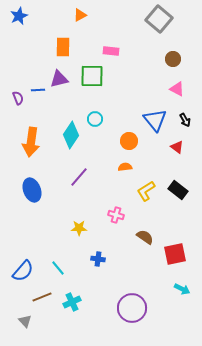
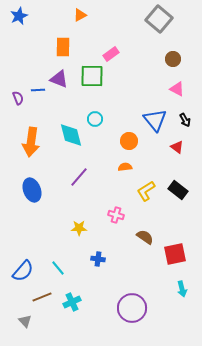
pink rectangle: moved 3 px down; rotated 42 degrees counterclockwise
purple triangle: rotated 36 degrees clockwise
cyan diamond: rotated 48 degrees counterclockwise
cyan arrow: rotated 49 degrees clockwise
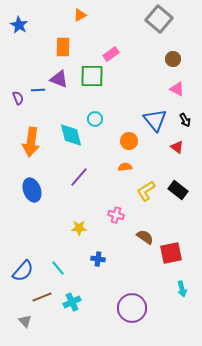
blue star: moved 9 px down; rotated 18 degrees counterclockwise
red square: moved 4 px left, 1 px up
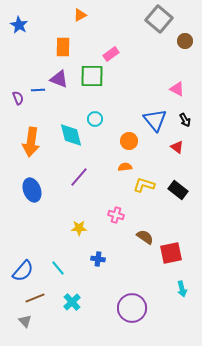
brown circle: moved 12 px right, 18 px up
yellow L-shape: moved 2 px left, 6 px up; rotated 50 degrees clockwise
brown line: moved 7 px left, 1 px down
cyan cross: rotated 18 degrees counterclockwise
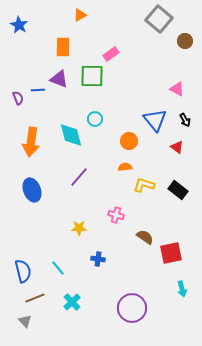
blue semicircle: rotated 55 degrees counterclockwise
